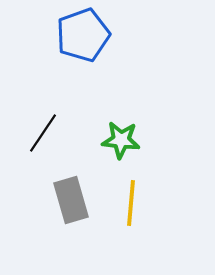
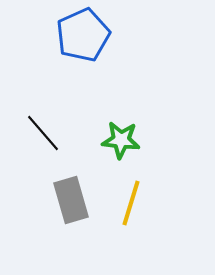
blue pentagon: rotated 4 degrees counterclockwise
black line: rotated 75 degrees counterclockwise
yellow line: rotated 12 degrees clockwise
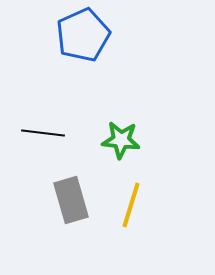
black line: rotated 42 degrees counterclockwise
yellow line: moved 2 px down
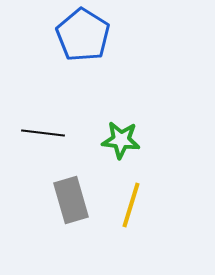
blue pentagon: rotated 16 degrees counterclockwise
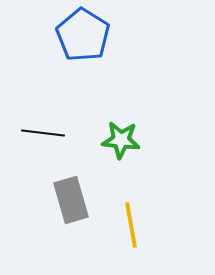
yellow line: moved 20 px down; rotated 27 degrees counterclockwise
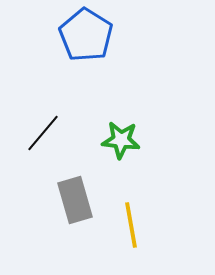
blue pentagon: moved 3 px right
black line: rotated 57 degrees counterclockwise
gray rectangle: moved 4 px right
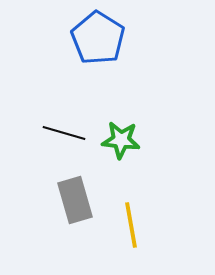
blue pentagon: moved 12 px right, 3 px down
black line: moved 21 px right; rotated 66 degrees clockwise
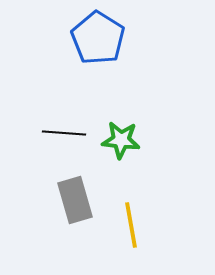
black line: rotated 12 degrees counterclockwise
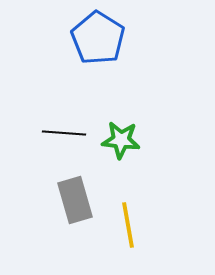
yellow line: moved 3 px left
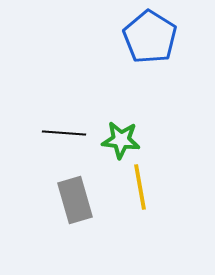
blue pentagon: moved 52 px right, 1 px up
yellow line: moved 12 px right, 38 px up
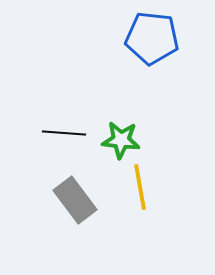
blue pentagon: moved 2 px right, 1 px down; rotated 26 degrees counterclockwise
gray rectangle: rotated 21 degrees counterclockwise
